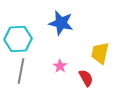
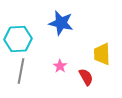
yellow trapezoid: moved 2 px right, 1 px down; rotated 15 degrees counterclockwise
red semicircle: moved 1 px up
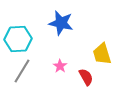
yellow trapezoid: rotated 15 degrees counterclockwise
gray line: moved 1 px right; rotated 20 degrees clockwise
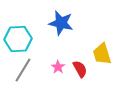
pink star: moved 2 px left, 1 px down
gray line: moved 1 px right, 1 px up
red semicircle: moved 6 px left, 8 px up
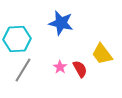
cyan hexagon: moved 1 px left
yellow trapezoid: rotated 20 degrees counterclockwise
pink star: moved 2 px right
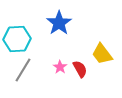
blue star: moved 2 px left; rotated 25 degrees clockwise
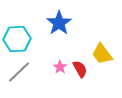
gray line: moved 4 px left, 2 px down; rotated 15 degrees clockwise
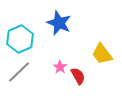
blue star: rotated 15 degrees counterclockwise
cyan hexagon: moved 3 px right; rotated 20 degrees counterclockwise
red semicircle: moved 2 px left, 7 px down
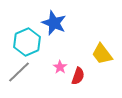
blue star: moved 5 px left
cyan hexagon: moved 7 px right, 3 px down
red semicircle: rotated 48 degrees clockwise
